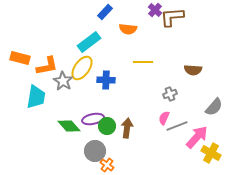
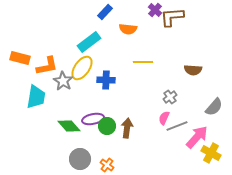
gray cross: moved 3 px down; rotated 16 degrees counterclockwise
gray circle: moved 15 px left, 8 px down
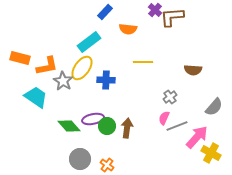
cyan trapezoid: rotated 65 degrees counterclockwise
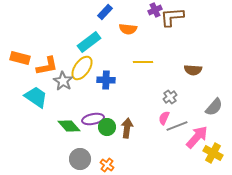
purple cross: rotated 24 degrees clockwise
green circle: moved 1 px down
yellow cross: moved 2 px right
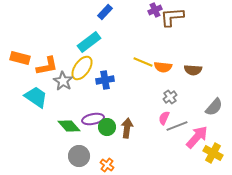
orange semicircle: moved 35 px right, 38 px down
yellow line: rotated 24 degrees clockwise
blue cross: moved 1 px left; rotated 12 degrees counterclockwise
gray circle: moved 1 px left, 3 px up
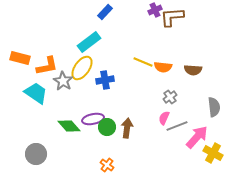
cyan trapezoid: moved 4 px up
gray semicircle: rotated 48 degrees counterclockwise
gray circle: moved 43 px left, 2 px up
